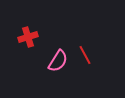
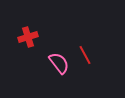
pink semicircle: moved 1 px right, 2 px down; rotated 70 degrees counterclockwise
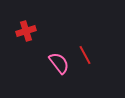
red cross: moved 2 px left, 6 px up
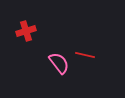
red line: rotated 48 degrees counterclockwise
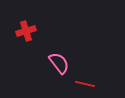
red line: moved 29 px down
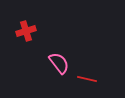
red line: moved 2 px right, 5 px up
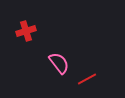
red line: rotated 42 degrees counterclockwise
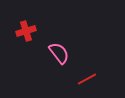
pink semicircle: moved 10 px up
